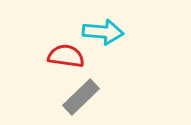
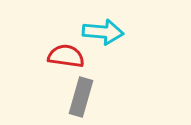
gray rectangle: rotated 30 degrees counterclockwise
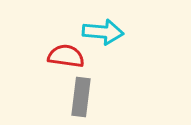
gray rectangle: rotated 9 degrees counterclockwise
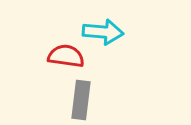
gray rectangle: moved 3 px down
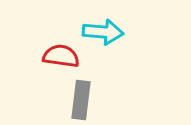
red semicircle: moved 5 px left
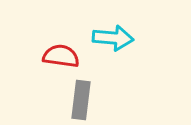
cyan arrow: moved 10 px right, 6 px down
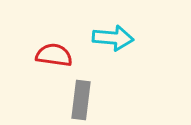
red semicircle: moved 7 px left, 1 px up
